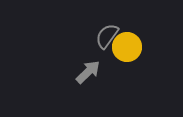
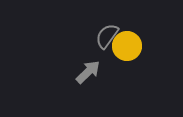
yellow circle: moved 1 px up
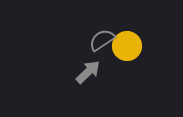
gray semicircle: moved 5 px left, 4 px down; rotated 20 degrees clockwise
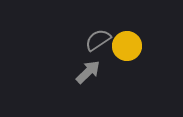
gray semicircle: moved 4 px left
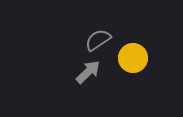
yellow circle: moved 6 px right, 12 px down
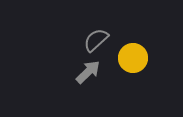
gray semicircle: moved 2 px left; rotated 8 degrees counterclockwise
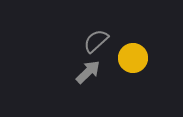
gray semicircle: moved 1 px down
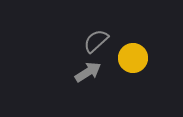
gray arrow: rotated 12 degrees clockwise
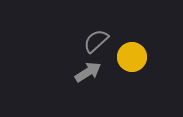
yellow circle: moved 1 px left, 1 px up
